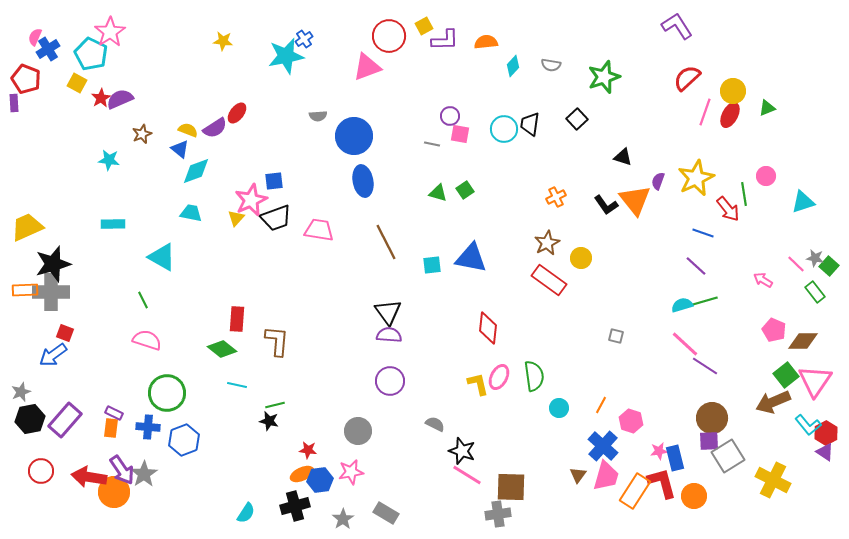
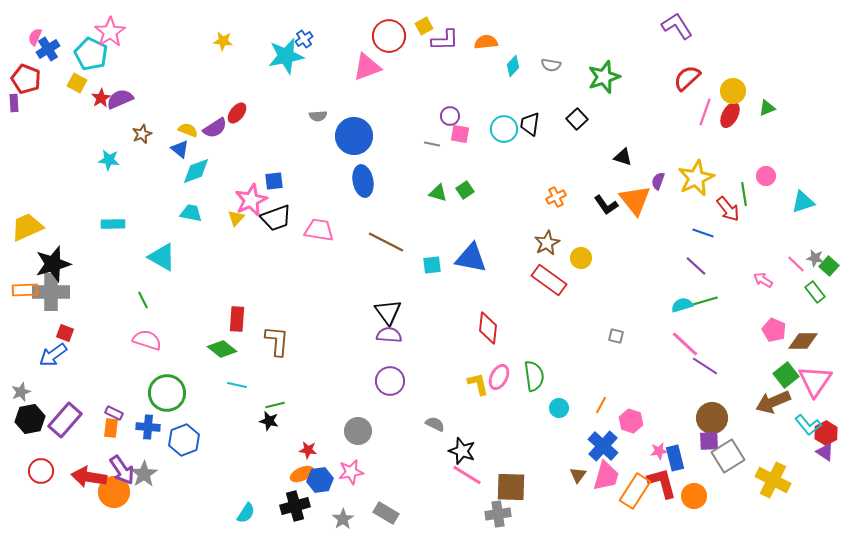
brown line at (386, 242): rotated 36 degrees counterclockwise
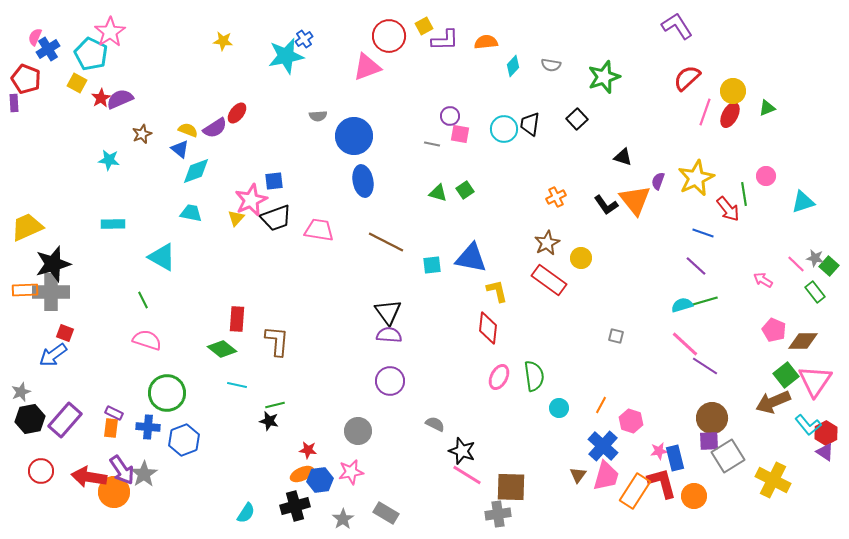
yellow L-shape at (478, 384): moved 19 px right, 93 px up
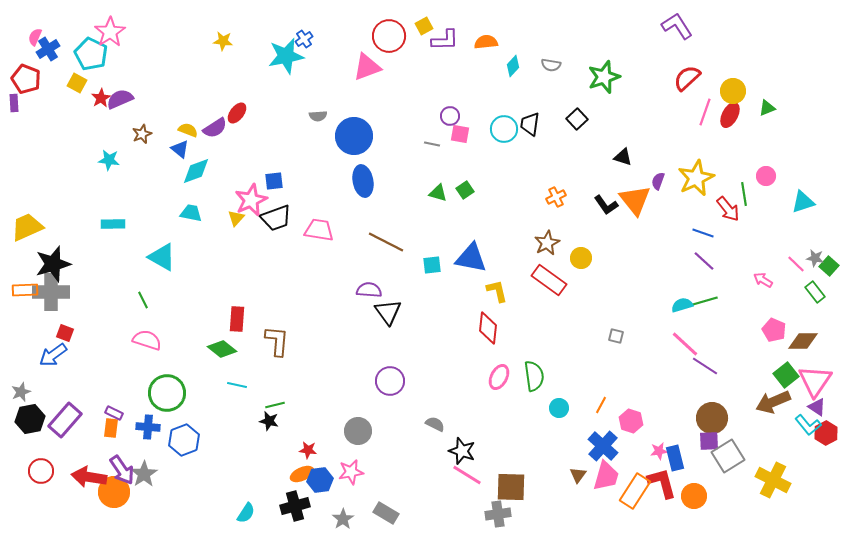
purple line at (696, 266): moved 8 px right, 5 px up
purple semicircle at (389, 335): moved 20 px left, 45 px up
purple triangle at (825, 452): moved 8 px left, 45 px up
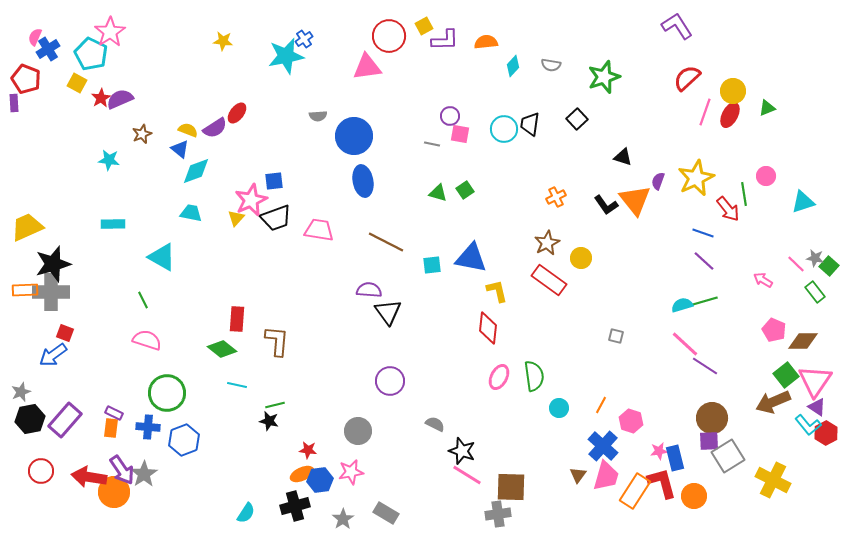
pink triangle at (367, 67): rotated 12 degrees clockwise
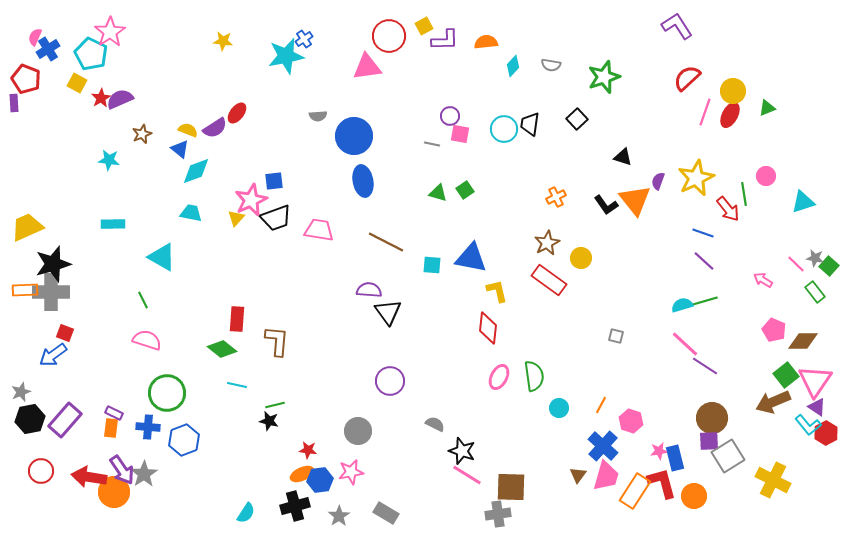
cyan square at (432, 265): rotated 12 degrees clockwise
gray star at (343, 519): moved 4 px left, 3 px up
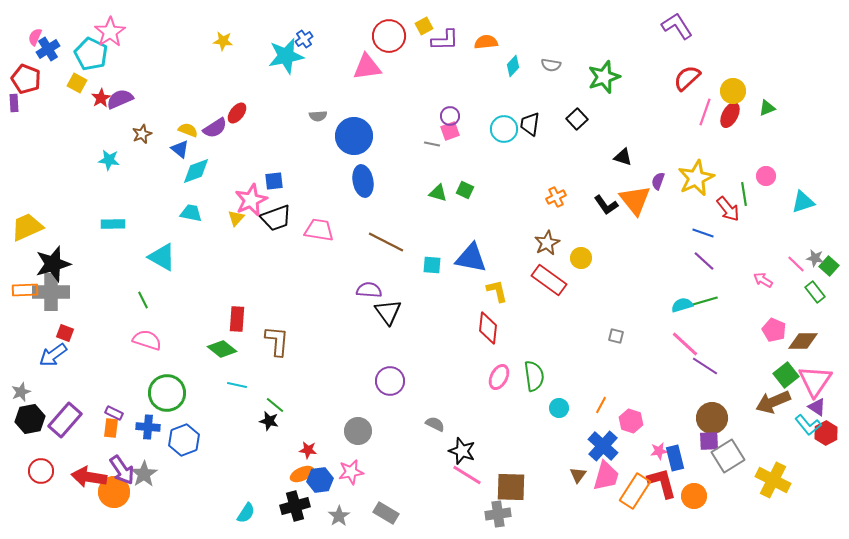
pink square at (460, 134): moved 10 px left, 3 px up; rotated 30 degrees counterclockwise
green square at (465, 190): rotated 30 degrees counterclockwise
green line at (275, 405): rotated 54 degrees clockwise
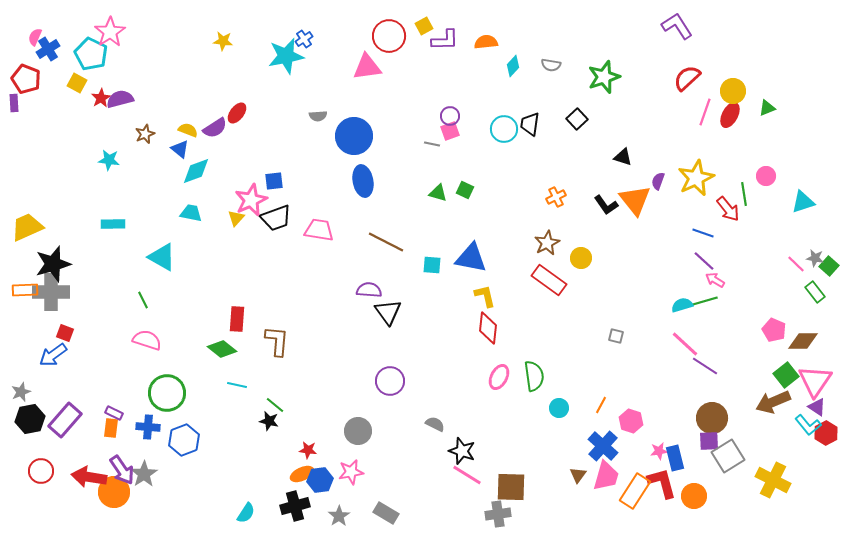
purple semicircle at (120, 99): rotated 8 degrees clockwise
brown star at (142, 134): moved 3 px right
pink arrow at (763, 280): moved 48 px left
yellow L-shape at (497, 291): moved 12 px left, 5 px down
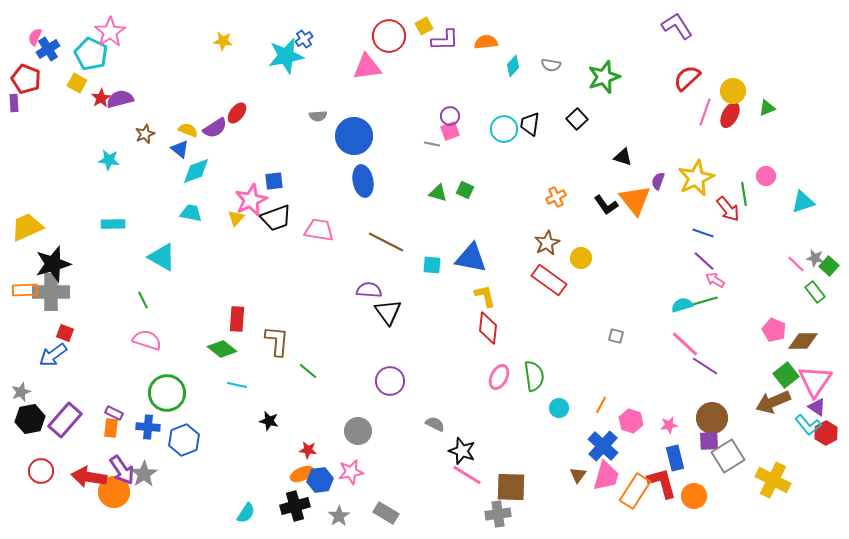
green line at (275, 405): moved 33 px right, 34 px up
pink star at (659, 451): moved 10 px right, 26 px up
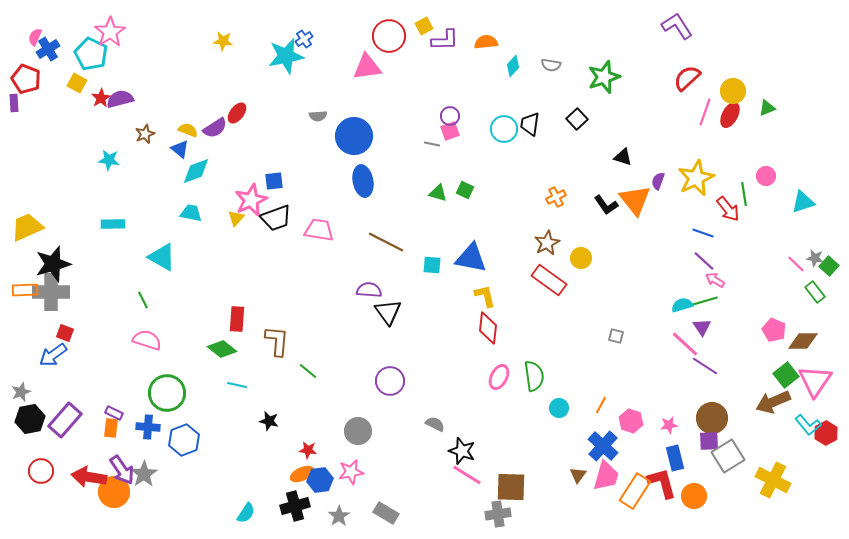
purple triangle at (817, 407): moved 115 px left, 80 px up; rotated 24 degrees clockwise
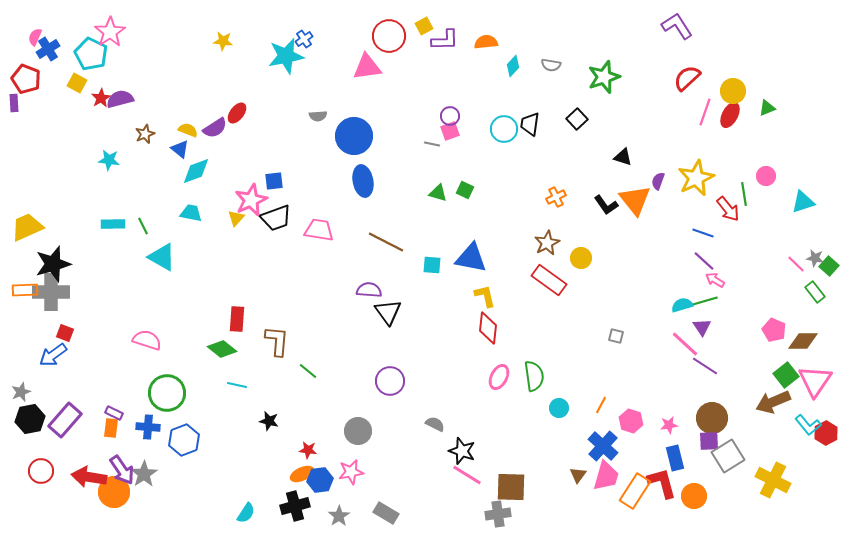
green line at (143, 300): moved 74 px up
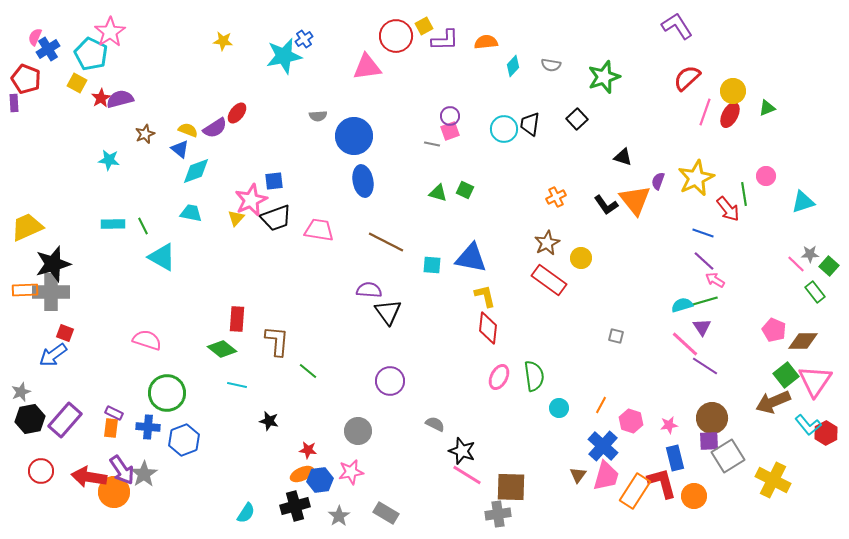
red circle at (389, 36): moved 7 px right
cyan star at (286, 56): moved 2 px left
gray star at (815, 258): moved 5 px left, 4 px up; rotated 12 degrees counterclockwise
